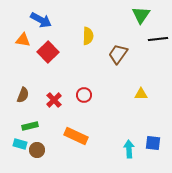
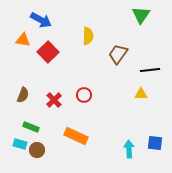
black line: moved 8 px left, 31 px down
green rectangle: moved 1 px right, 1 px down; rotated 35 degrees clockwise
blue square: moved 2 px right
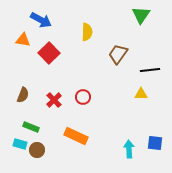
yellow semicircle: moved 1 px left, 4 px up
red square: moved 1 px right, 1 px down
red circle: moved 1 px left, 2 px down
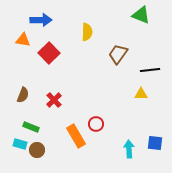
green triangle: rotated 42 degrees counterclockwise
blue arrow: rotated 30 degrees counterclockwise
red circle: moved 13 px right, 27 px down
orange rectangle: rotated 35 degrees clockwise
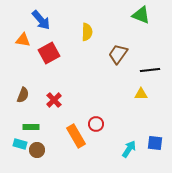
blue arrow: rotated 50 degrees clockwise
red square: rotated 15 degrees clockwise
green rectangle: rotated 21 degrees counterclockwise
cyan arrow: rotated 36 degrees clockwise
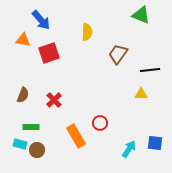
red square: rotated 10 degrees clockwise
red circle: moved 4 px right, 1 px up
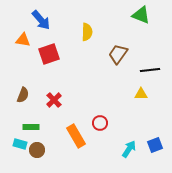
red square: moved 1 px down
blue square: moved 2 px down; rotated 28 degrees counterclockwise
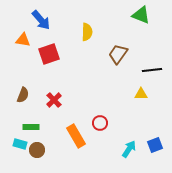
black line: moved 2 px right
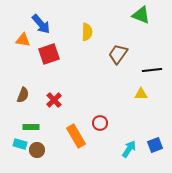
blue arrow: moved 4 px down
